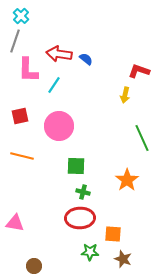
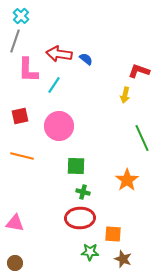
brown circle: moved 19 px left, 3 px up
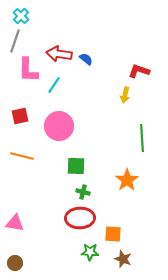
green line: rotated 20 degrees clockwise
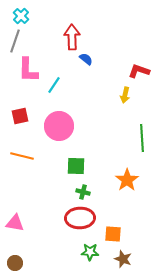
red arrow: moved 13 px right, 17 px up; rotated 80 degrees clockwise
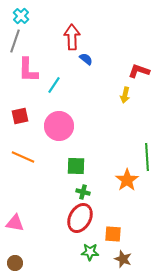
green line: moved 5 px right, 19 px down
orange line: moved 1 px right, 1 px down; rotated 10 degrees clockwise
red ellipse: rotated 60 degrees counterclockwise
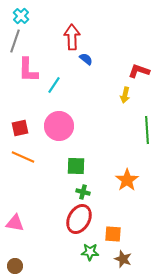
red square: moved 12 px down
green line: moved 27 px up
red ellipse: moved 1 px left, 1 px down
brown circle: moved 3 px down
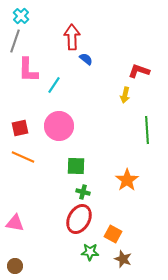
orange square: rotated 24 degrees clockwise
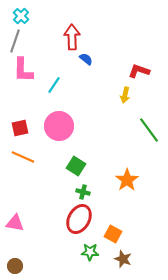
pink L-shape: moved 5 px left
green line: moved 2 px right; rotated 32 degrees counterclockwise
green square: rotated 30 degrees clockwise
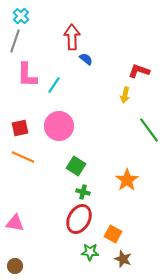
pink L-shape: moved 4 px right, 5 px down
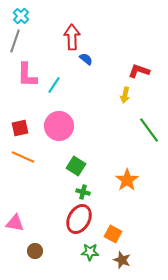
brown star: moved 1 px left, 1 px down
brown circle: moved 20 px right, 15 px up
